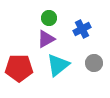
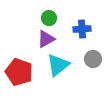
blue cross: rotated 24 degrees clockwise
gray circle: moved 1 px left, 4 px up
red pentagon: moved 4 px down; rotated 20 degrees clockwise
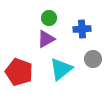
cyan triangle: moved 3 px right, 4 px down
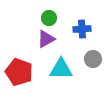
cyan triangle: rotated 40 degrees clockwise
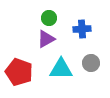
gray circle: moved 2 px left, 4 px down
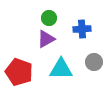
gray circle: moved 3 px right, 1 px up
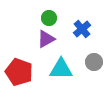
blue cross: rotated 36 degrees counterclockwise
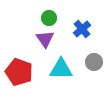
purple triangle: moved 1 px left; rotated 36 degrees counterclockwise
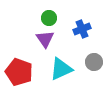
blue cross: rotated 18 degrees clockwise
cyan triangle: rotated 25 degrees counterclockwise
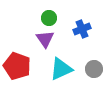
gray circle: moved 7 px down
red pentagon: moved 2 px left, 6 px up
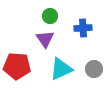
green circle: moved 1 px right, 2 px up
blue cross: moved 1 px right, 1 px up; rotated 18 degrees clockwise
red pentagon: rotated 16 degrees counterclockwise
